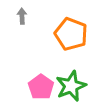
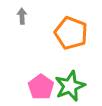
orange pentagon: moved 1 px up
green star: moved 1 px left
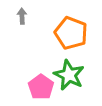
green star: moved 1 px left, 11 px up; rotated 24 degrees counterclockwise
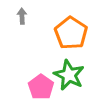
orange pentagon: rotated 12 degrees clockwise
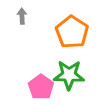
orange pentagon: moved 1 px right, 1 px up
green star: rotated 24 degrees counterclockwise
